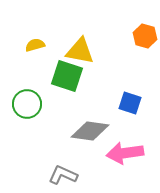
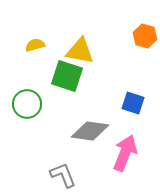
blue square: moved 3 px right
pink arrow: rotated 120 degrees clockwise
gray L-shape: rotated 44 degrees clockwise
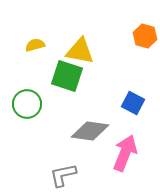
blue square: rotated 10 degrees clockwise
gray L-shape: rotated 80 degrees counterclockwise
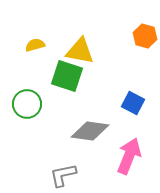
pink arrow: moved 4 px right, 3 px down
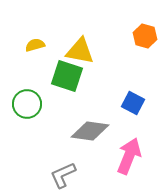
gray L-shape: rotated 12 degrees counterclockwise
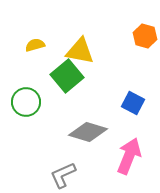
green square: rotated 32 degrees clockwise
green circle: moved 1 px left, 2 px up
gray diamond: moved 2 px left, 1 px down; rotated 9 degrees clockwise
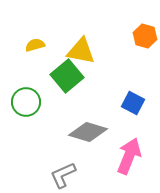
yellow triangle: moved 1 px right
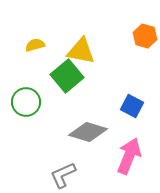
blue square: moved 1 px left, 3 px down
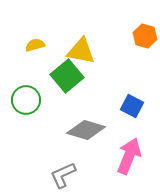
green circle: moved 2 px up
gray diamond: moved 2 px left, 2 px up
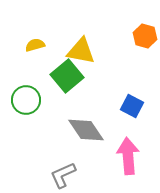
gray diamond: rotated 39 degrees clockwise
pink arrow: moved 1 px left; rotated 27 degrees counterclockwise
